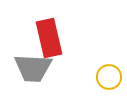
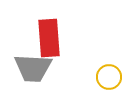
red rectangle: rotated 9 degrees clockwise
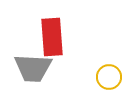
red rectangle: moved 3 px right, 1 px up
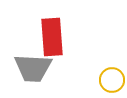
yellow circle: moved 3 px right, 3 px down
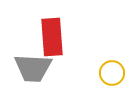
yellow circle: moved 7 px up
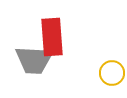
gray trapezoid: moved 1 px right, 8 px up
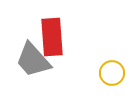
gray trapezoid: moved 1 px left; rotated 45 degrees clockwise
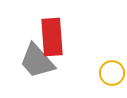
gray trapezoid: moved 4 px right, 1 px down
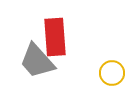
red rectangle: moved 3 px right
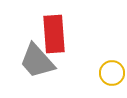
red rectangle: moved 1 px left, 3 px up
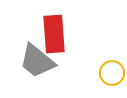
gray trapezoid: rotated 9 degrees counterclockwise
